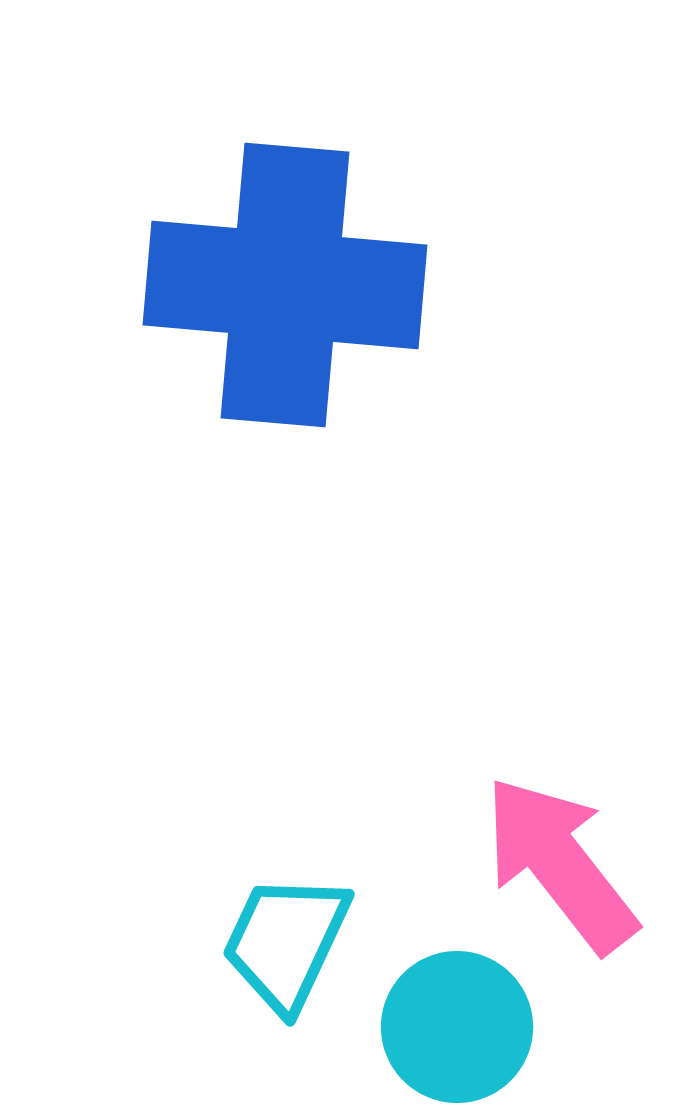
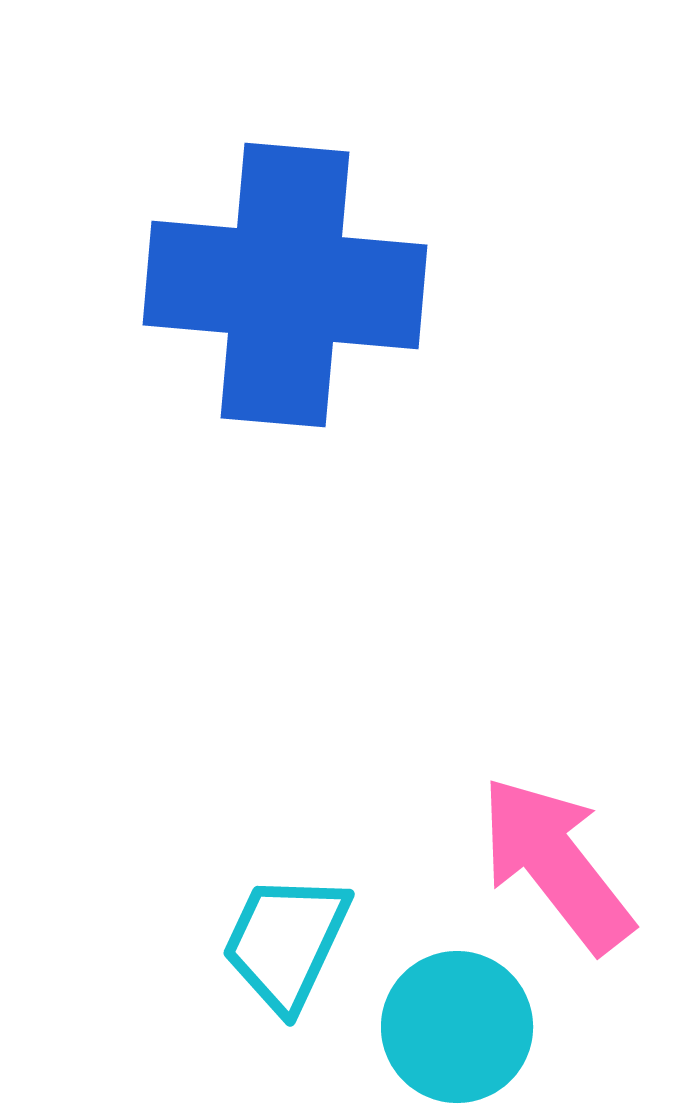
pink arrow: moved 4 px left
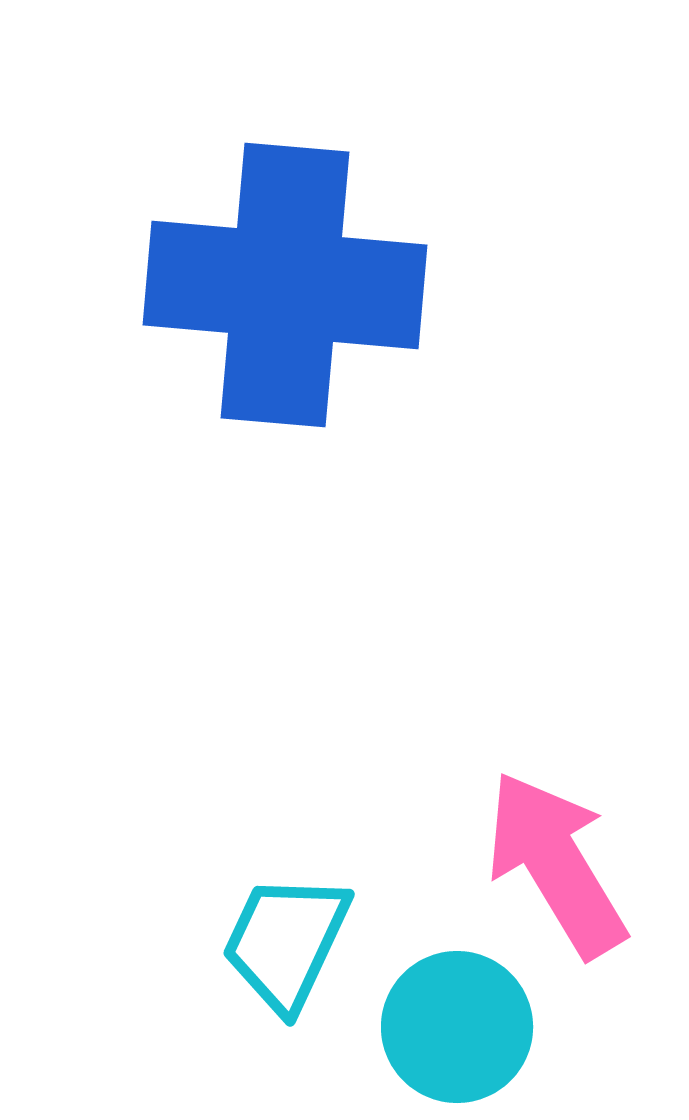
pink arrow: rotated 7 degrees clockwise
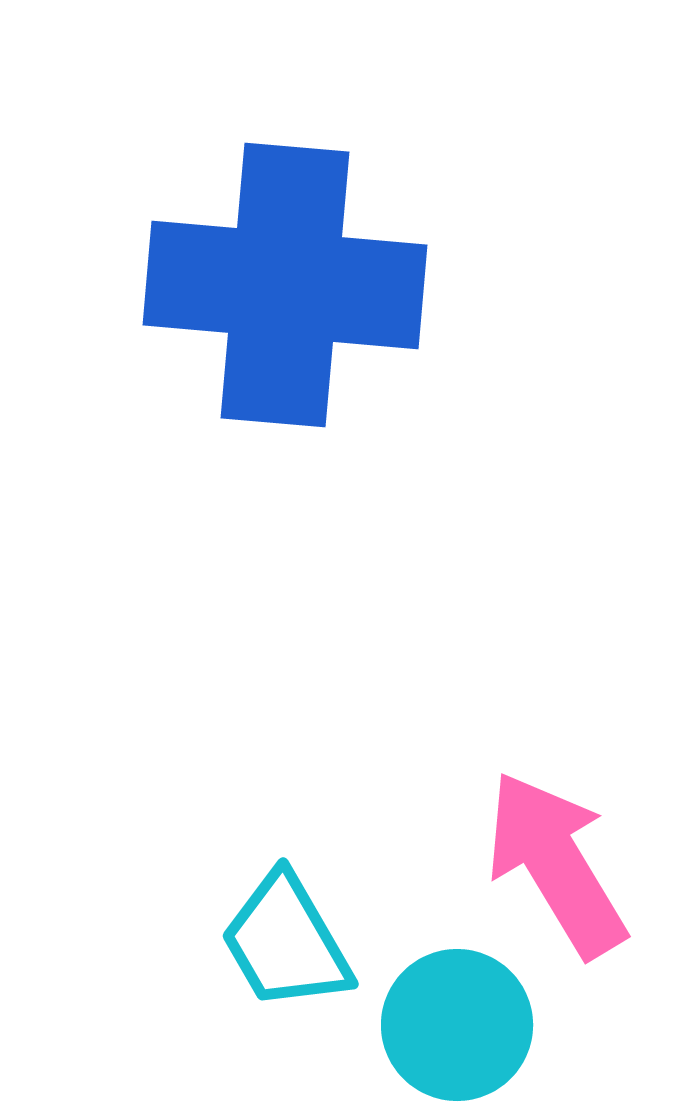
cyan trapezoid: rotated 55 degrees counterclockwise
cyan circle: moved 2 px up
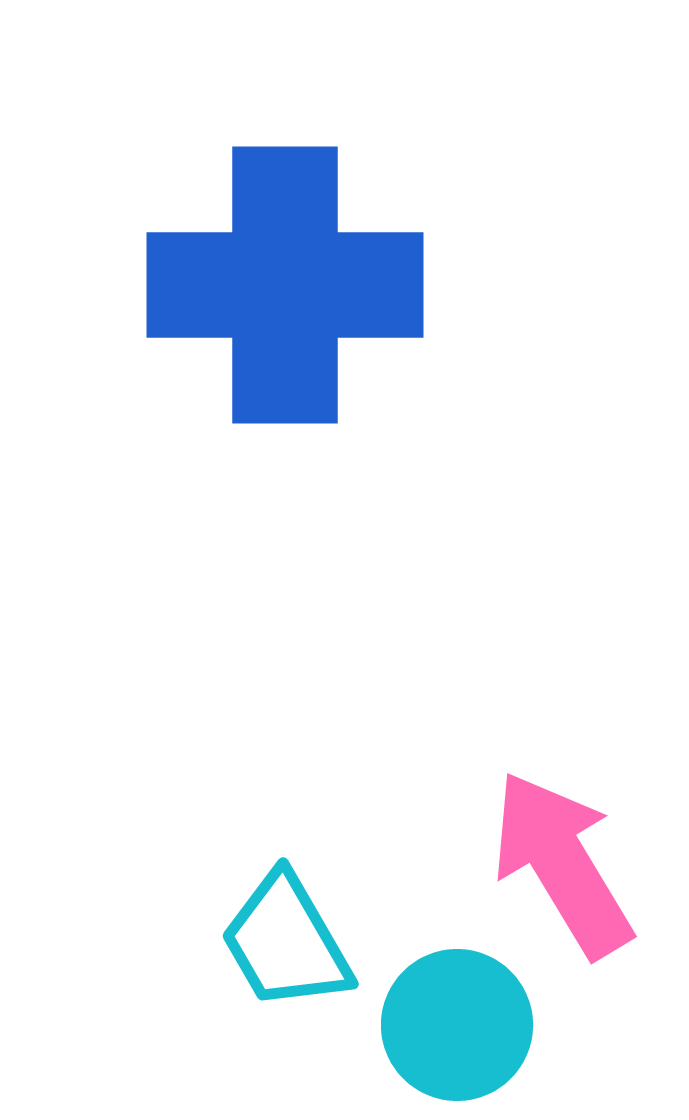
blue cross: rotated 5 degrees counterclockwise
pink arrow: moved 6 px right
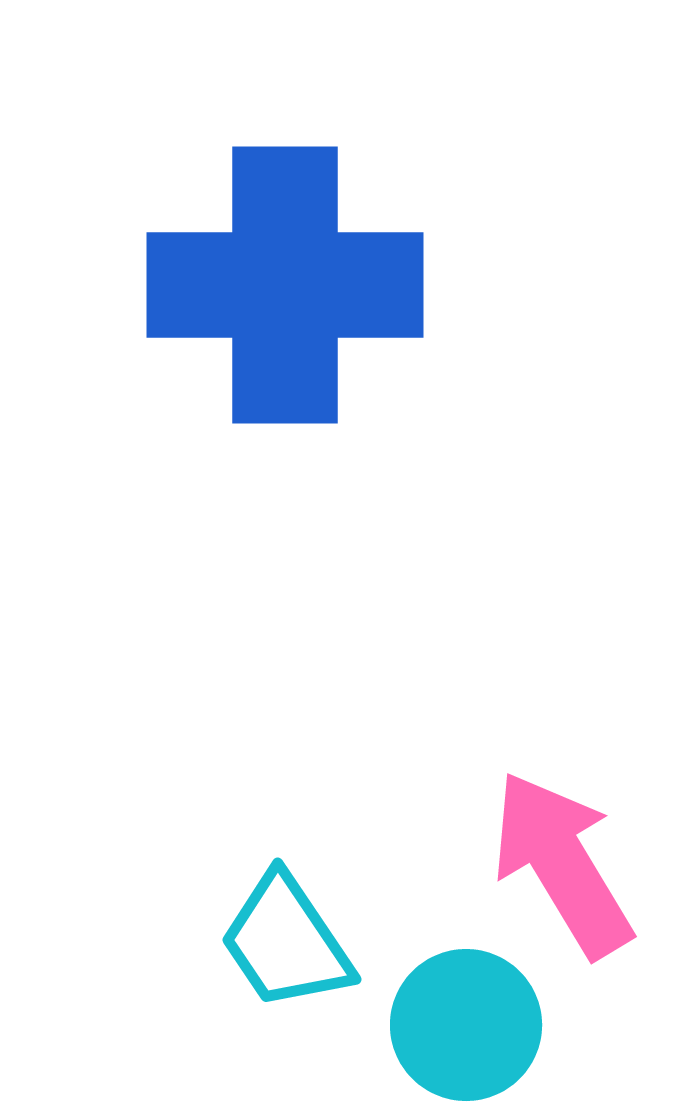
cyan trapezoid: rotated 4 degrees counterclockwise
cyan circle: moved 9 px right
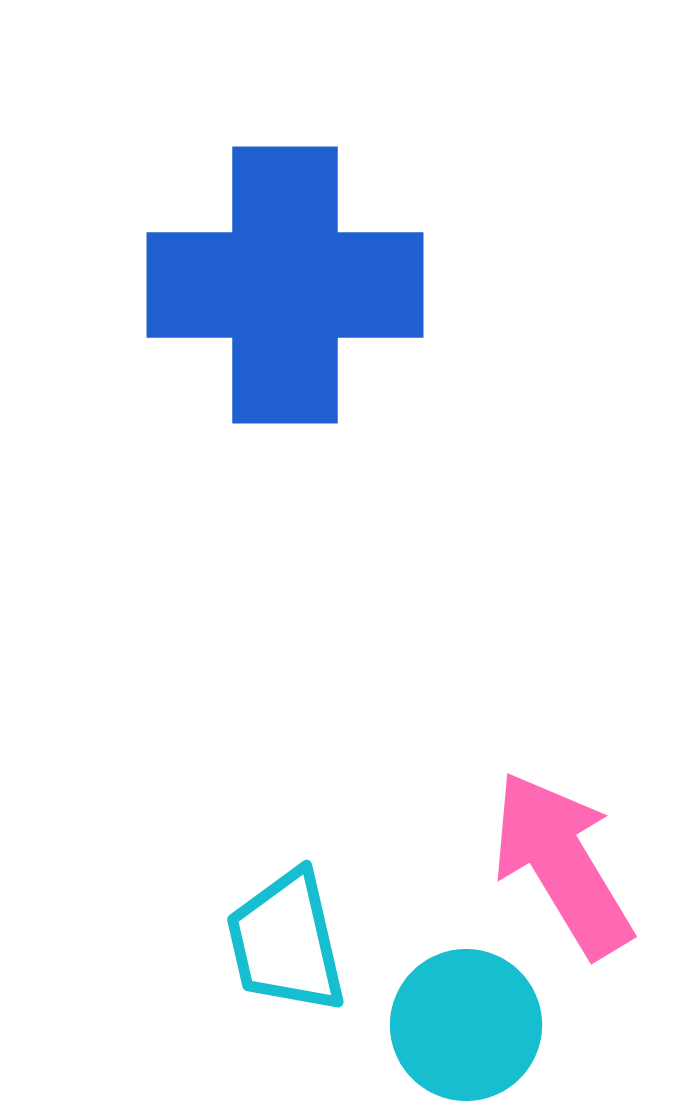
cyan trapezoid: rotated 21 degrees clockwise
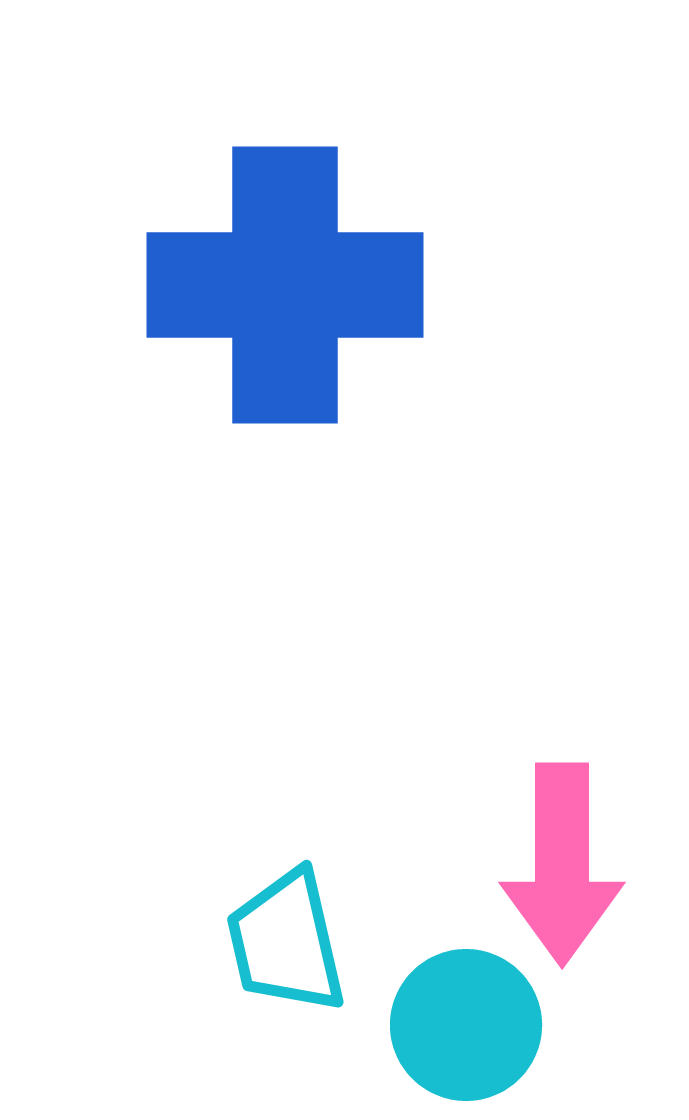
pink arrow: rotated 149 degrees counterclockwise
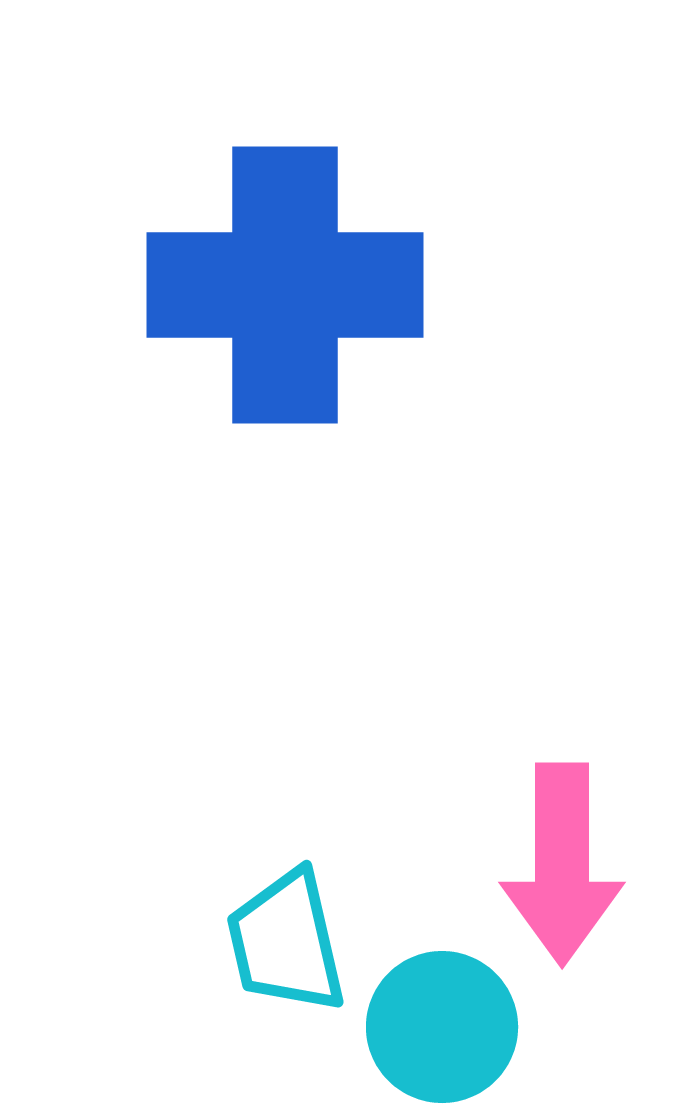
cyan circle: moved 24 px left, 2 px down
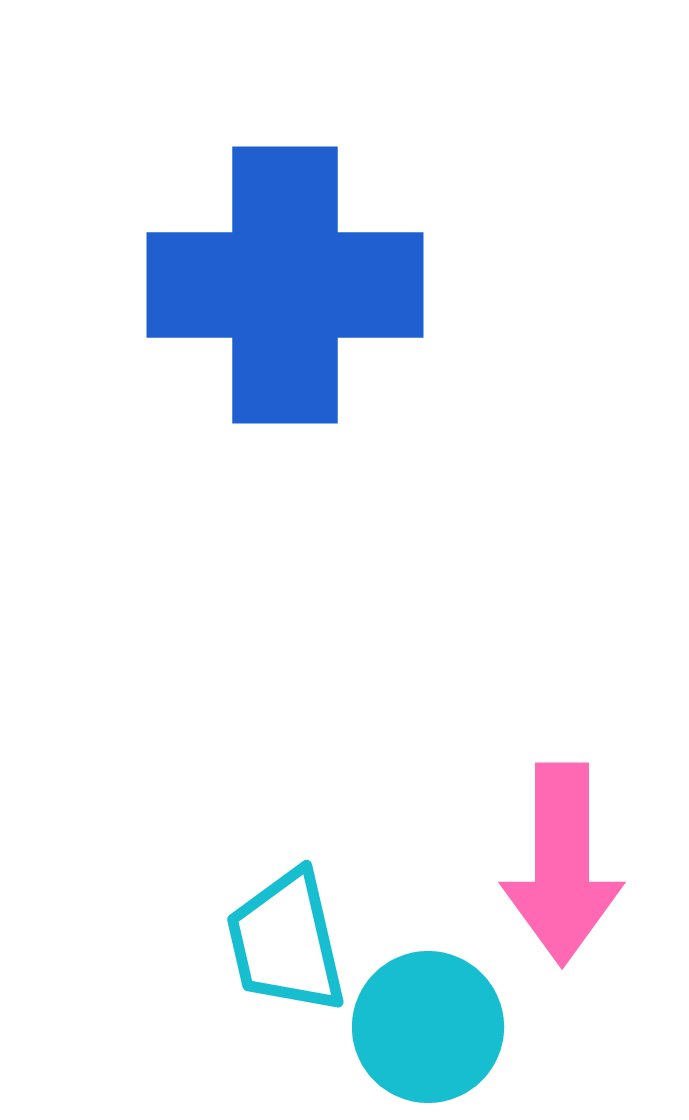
cyan circle: moved 14 px left
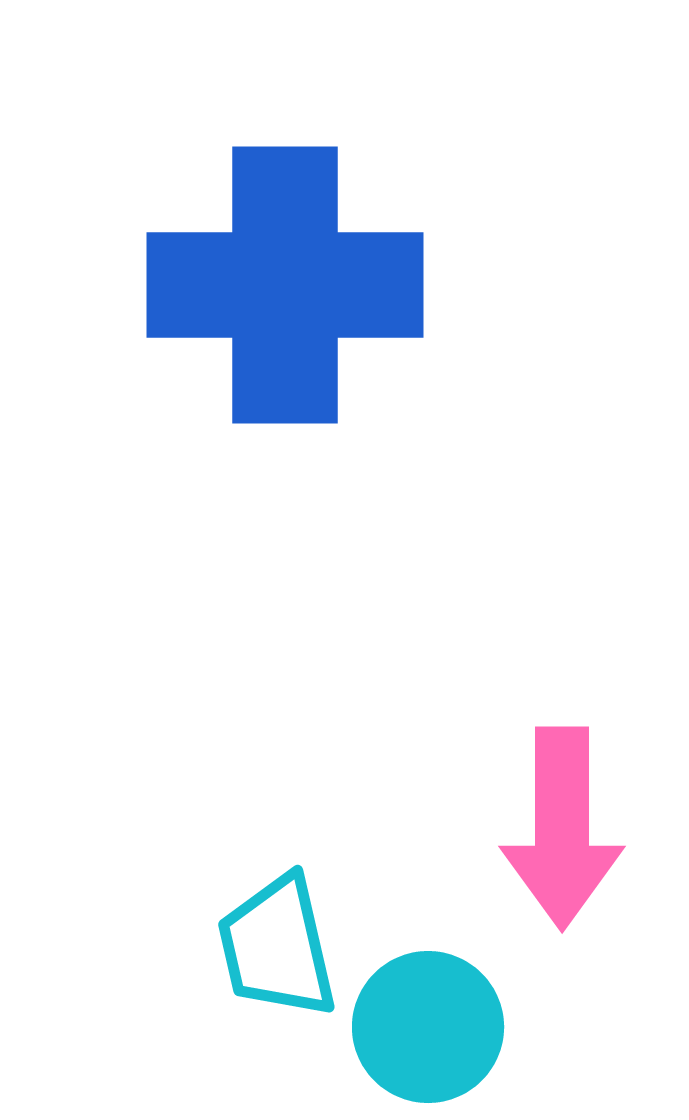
pink arrow: moved 36 px up
cyan trapezoid: moved 9 px left, 5 px down
